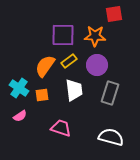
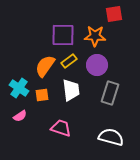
white trapezoid: moved 3 px left
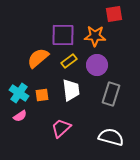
orange semicircle: moved 7 px left, 8 px up; rotated 15 degrees clockwise
cyan cross: moved 5 px down
gray rectangle: moved 1 px right, 1 px down
pink trapezoid: rotated 60 degrees counterclockwise
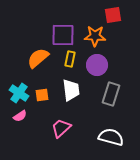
red square: moved 1 px left, 1 px down
yellow rectangle: moved 1 px right, 2 px up; rotated 42 degrees counterclockwise
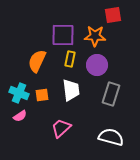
orange semicircle: moved 1 px left, 3 px down; rotated 25 degrees counterclockwise
cyan cross: rotated 12 degrees counterclockwise
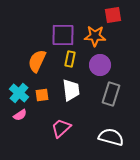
purple circle: moved 3 px right
cyan cross: rotated 18 degrees clockwise
pink semicircle: moved 1 px up
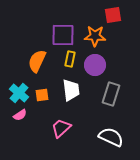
purple circle: moved 5 px left
white semicircle: rotated 10 degrees clockwise
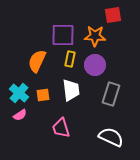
orange square: moved 1 px right
pink trapezoid: rotated 65 degrees counterclockwise
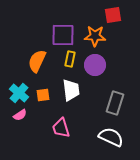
gray rectangle: moved 4 px right, 9 px down
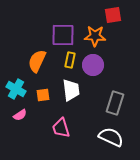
yellow rectangle: moved 1 px down
purple circle: moved 2 px left
cyan cross: moved 3 px left, 4 px up; rotated 12 degrees counterclockwise
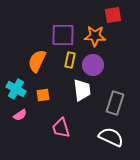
white trapezoid: moved 11 px right
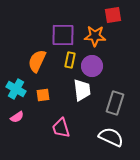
purple circle: moved 1 px left, 1 px down
pink semicircle: moved 3 px left, 2 px down
